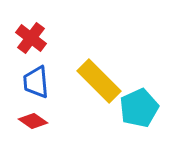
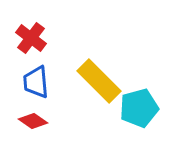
cyan pentagon: rotated 9 degrees clockwise
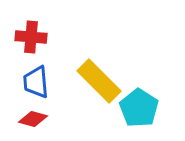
red cross: moved 1 px up; rotated 32 degrees counterclockwise
cyan pentagon: rotated 24 degrees counterclockwise
red diamond: moved 2 px up; rotated 20 degrees counterclockwise
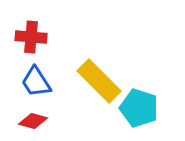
blue trapezoid: rotated 28 degrees counterclockwise
cyan pentagon: rotated 15 degrees counterclockwise
red diamond: moved 2 px down
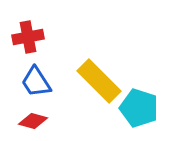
red cross: moved 3 px left; rotated 16 degrees counterclockwise
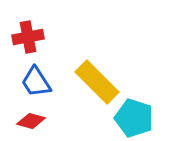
yellow rectangle: moved 2 px left, 1 px down
cyan pentagon: moved 5 px left, 10 px down
red diamond: moved 2 px left
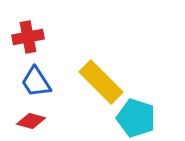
yellow rectangle: moved 4 px right
cyan pentagon: moved 2 px right
